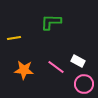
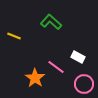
green L-shape: rotated 40 degrees clockwise
yellow line: moved 2 px up; rotated 32 degrees clockwise
white rectangle: moved 4 px up
orange star: moved 11 px right, 8 px down; rotated 30 degrees clockwise
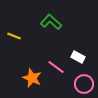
orange star: moved 3 px left; rotated 12 degrees counterclockwise
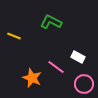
green L-shape: rotated 15 degrees counterclockwise
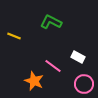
pink line: moved 3 px left, 1 px up
orange star: moved 2 px right, 3 px down
